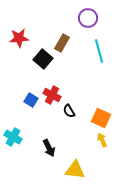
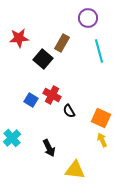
cyan cross: moved 1 px left, 1 px down; rotated 18 degrees clockwise
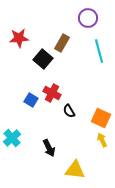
red cross: moved 2 px up
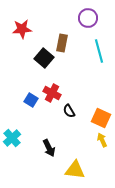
red star: moved 3 px right, 9 px up
brown rectangle: rotated 18 degrees counterclockwise
black square: moved 1 px right, 1 px up
